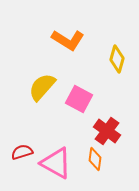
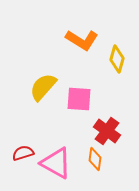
orange L-shape: moved 14 px right
yellow semicircle: moved 1 px right
pink square: rotated 24 degrees counterclockwise
red semicircle: moved 1 px right, 1 px down
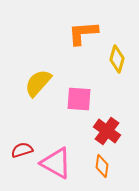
orange L-shape: moved 1 px right, 7 px up; rotated 144 degrees clockwise
yellow semicircle: moved 5 px left, 4 px up
red semicircle: moved 1 px left, 3 px up
orange diamond: moved 7 px right, 7 px down
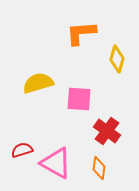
orange L-shape: moved 2 px left
yellow semicircle: rotated 32 degrees clockwise
orange diamond: moved 3 px left, 2 px down
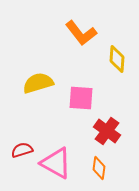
orange L-shape: rotated 124 degrees counterclockwise
yellow diamond: rotated 12 degrees counterclockwise
pink square: moved 2 px right, 1 px up
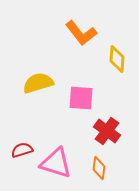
pink triangle: rotated 12 degrees counterclockwise
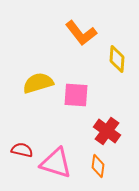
pink square: moved 5 px left, 3 px up
red semicircle: rotated 30 degrees clockwise
orange diamond: moved 1 px left, 2 px up
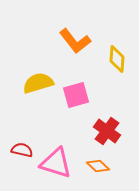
orange L-shape: moved 6 px left, 8 px down
pink square: rotated 20 degrees counterclockwise
orange diamond: rotated 55 degrees counterclockwise
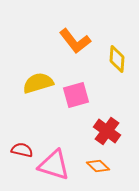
pink triangle: moved 2 px left, 2 px down
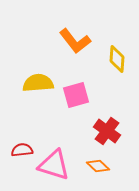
yellow semicircle: rotated 12 degrees clockwise
red semicircle: rotated 20 degrees counterclockwise
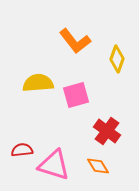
yellow diamond: rotated 16 degrees clockwise
orange diamond: rotated 15 degrees clockwise
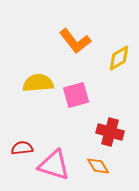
yellow diamond: moved 2 px right, 1 px up; rotated 40 degrees clockwise
red cross: moved 3 px right, 1 px down; rotated 20 degrees counterclockwise
red semicircle: moved 2 px up
